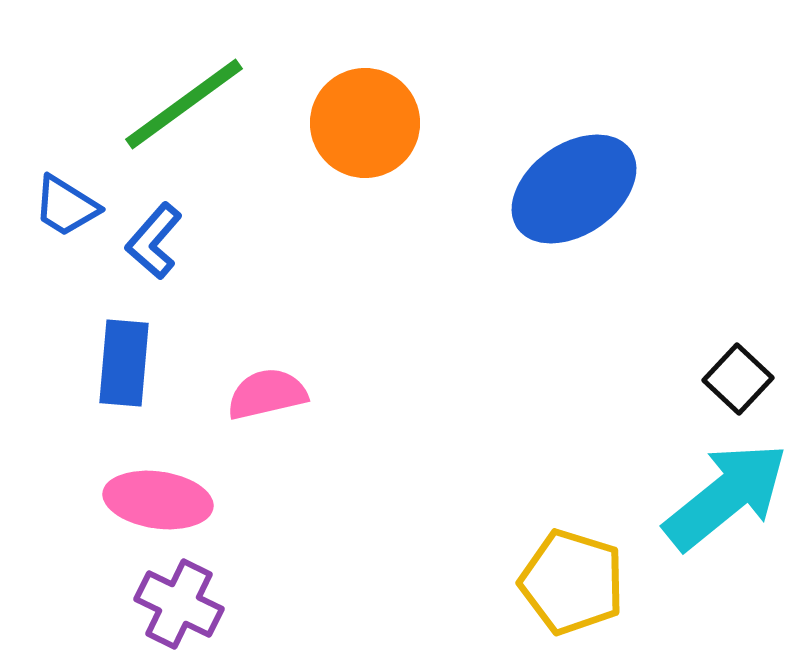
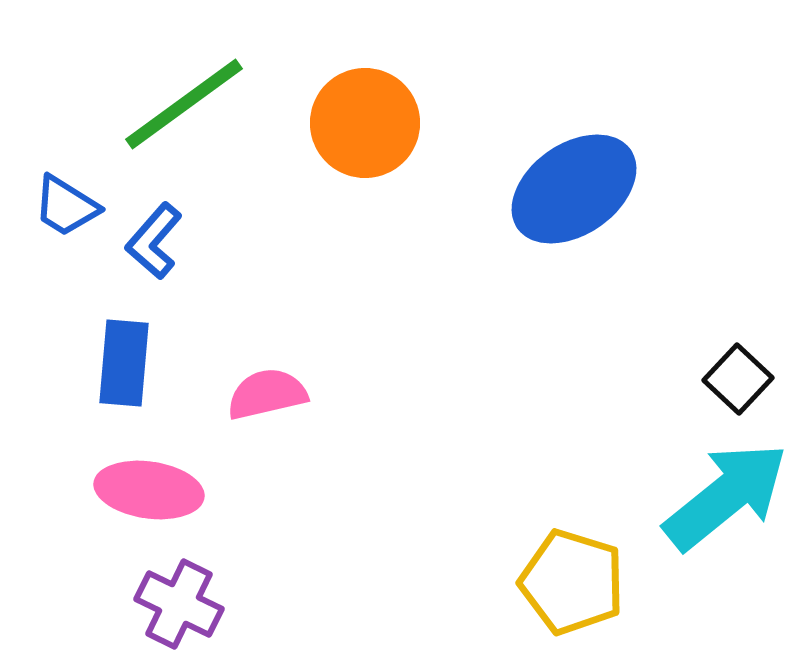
pink ellipse: moved 9 px left, 10 px up
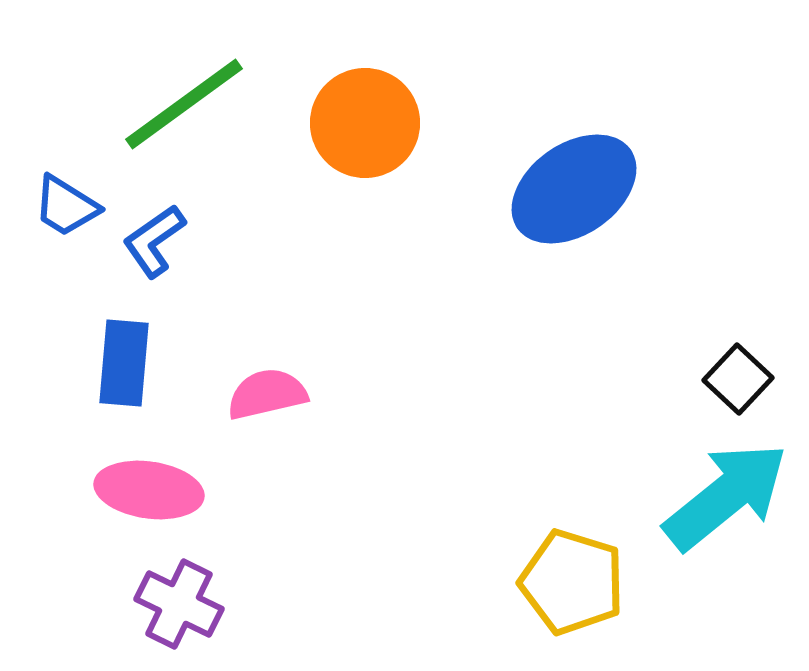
blue L-shape: rotated 14 degrees clockwise
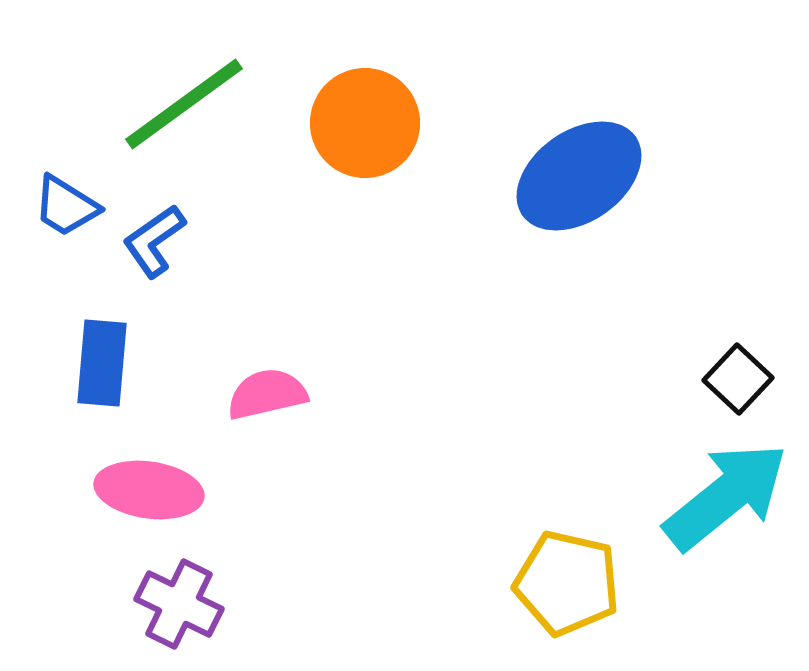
blue ellipse: moved 5 px right, 13 px up
blue rectangle: moved 22 px left
yellow pentagon: moved 5 px left, 1 px down; rotated 4 degrees counterclockwise
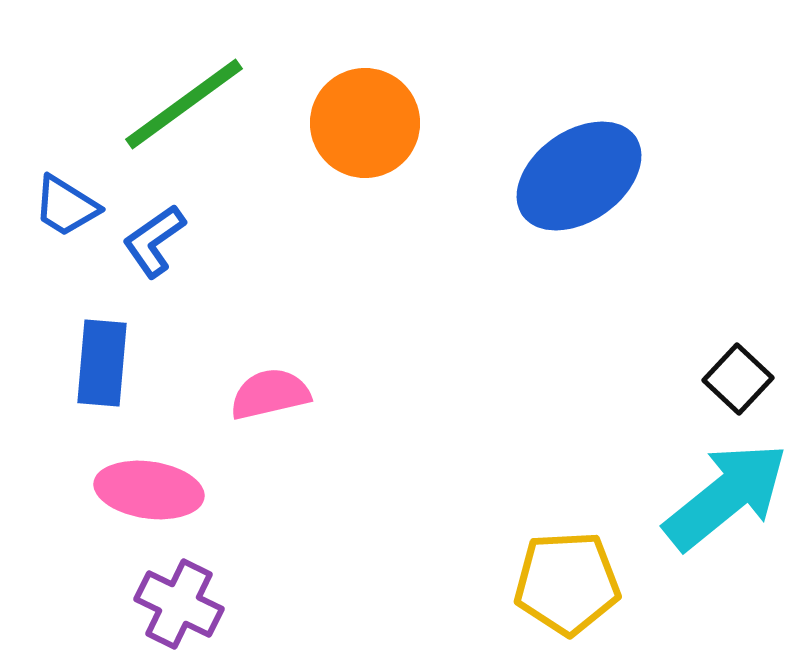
pink semicircle: moved 3 px right
yellow pentagon: rotated 16 degrees counterclockwise
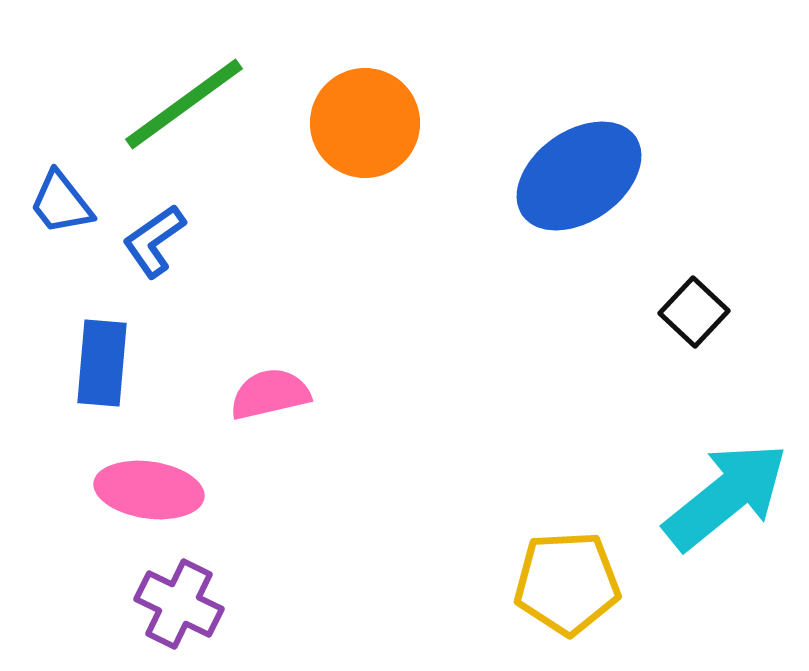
blue trapezoid: moved 5 px left, 3 px up; rotated 20 degrees clockwise
black square: moved 44 px left, 67 px up
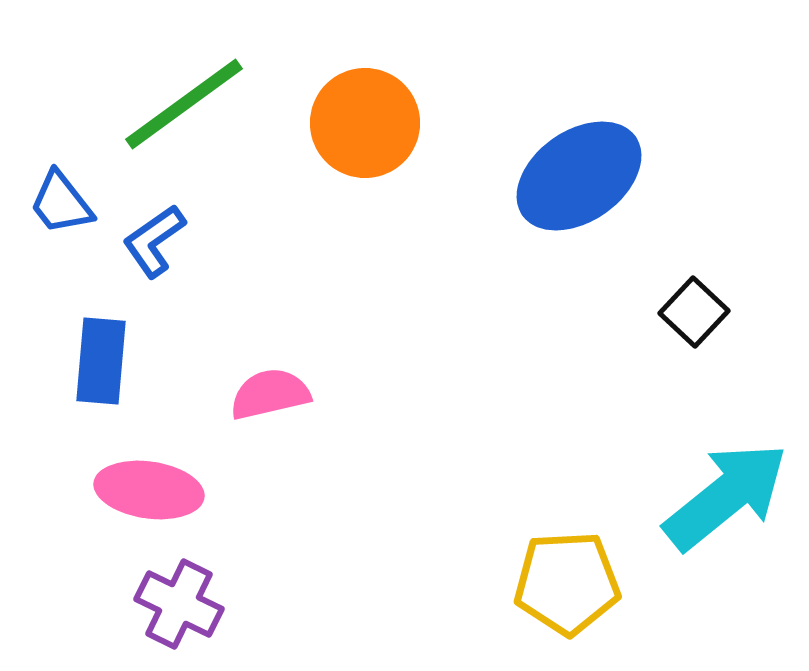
blue rectangle: moved 1 px left, 2 px up
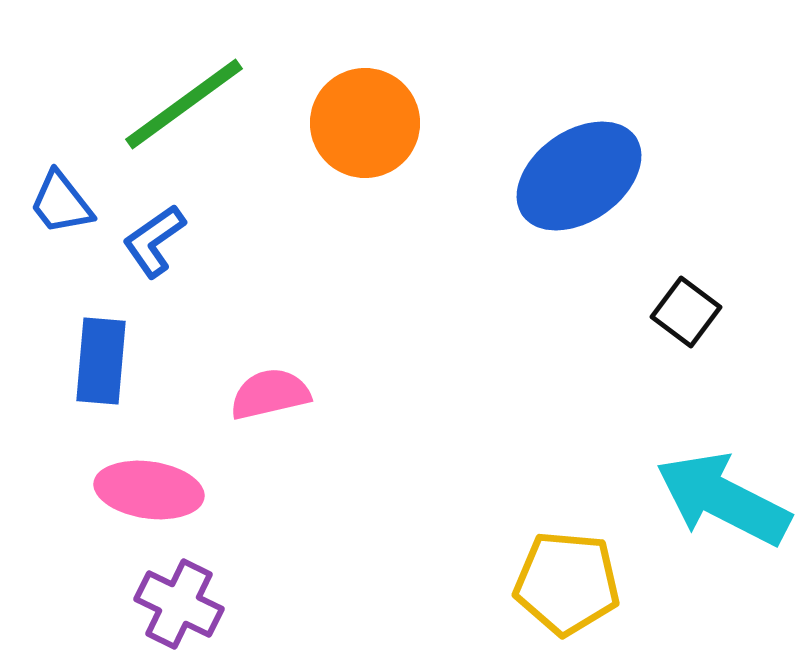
black square: moved 8 px left; rotated 6 degrees counterclockwise
cyan arrow: moved 3 px left, 3 px down; rotated 114 degrees counterclockwise
yellow pentagon: rotated 8 degrees clockwise
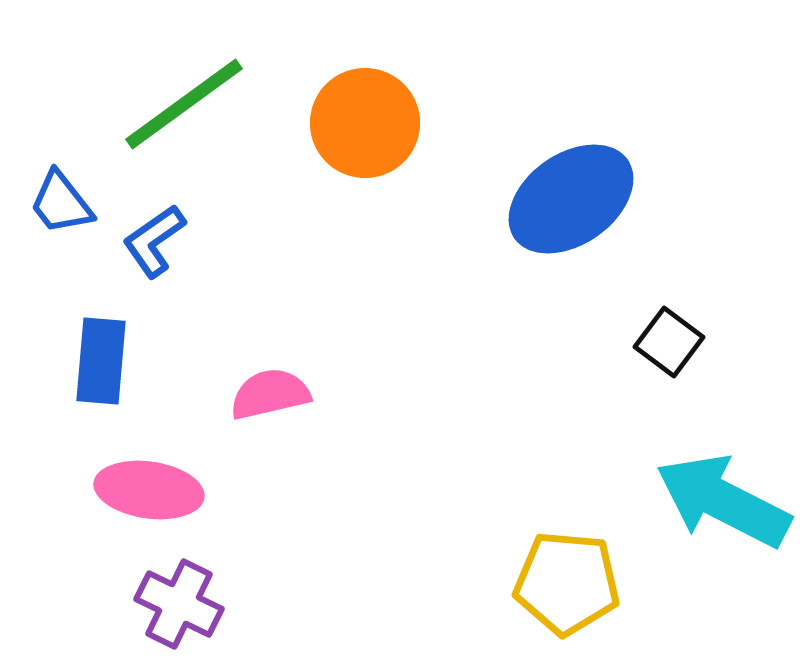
blue ellipse: moved 8 px left, 23 px down
black square: moved 17 px left, 30 px down
cyan arrow: moved 2 px down
